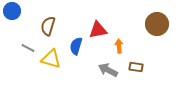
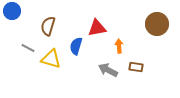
red triangle: moved 1 px left, 2 px up
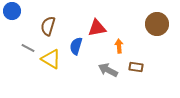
yellow triangle: rotated 15 degrees clockwise
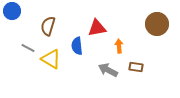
blue semicircle: moved 1 px right; rotated 24 degrees counterclockwise
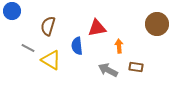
yellow triangle: moved 1 px down
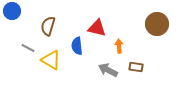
red triangle: rotated 24 degrees clockwise
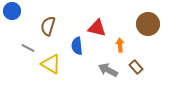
brown circle: moved 9 px left
orange arrow: moved 1 px right, 1 px up
yellow triangle: moved 4 px down
brown rectangle: rotated 40 degrees clockwise
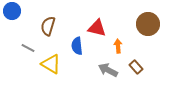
orange arrow: moved 2 px left, 1 px down
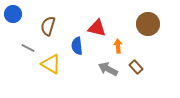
blue circle: moved 1 px right, 3 px down
gray arrow: moved 1 px up
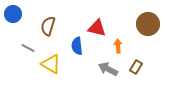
brown rectangle: rotated 72 degrees clockwise
